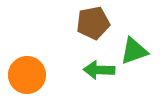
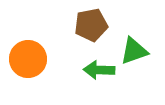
brown pentagon: moved 2 px left, 2 px down
orange circle: moved 1 px right, 16 px up
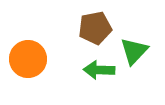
brown pentagon: moved 4 px right, 3 px down
green triangle: rotated 28 degrees counterclockwise
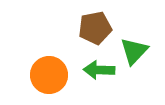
orange circle: moved 21 px right, 16 px down
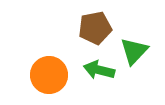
green arrow: rotated 12 degrees clockwise
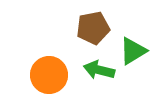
brown pentagon: moved 2 px left
green triangle: moved 1 px left; rotated 16 degrees clockwise
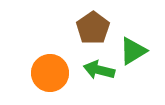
brown pentagon: rotated 24 degrees counterclockwise
orange circle: moved 1 px right, 2 px up
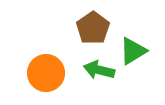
orange circle: moved 4 px left
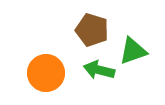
brown pentagon: moved 1 px left, 2 px down; rotated 20 degrees counterclockwise
green triangle: rotated 12 degrees clockwise
